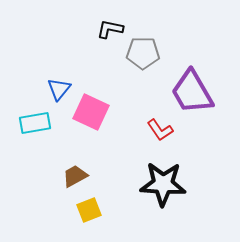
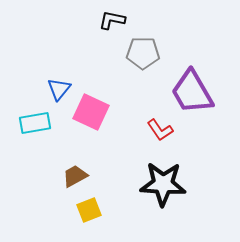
black L-shape: moved 2 px right, 9 px up
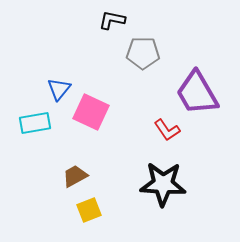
purple trapezoid: moved 5 px right, 1 px down
red L-shape: moved 7 px right
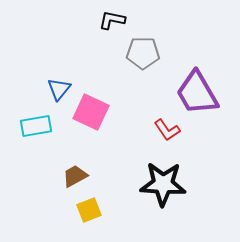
cyan rectangle: moved 1 px right, 3 px down
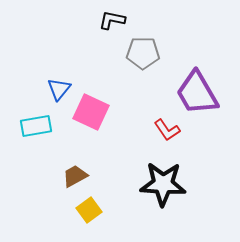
yellow square: rotated 15 degrees counterclockwise
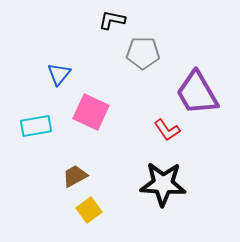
blue triangle: moved 15 px up
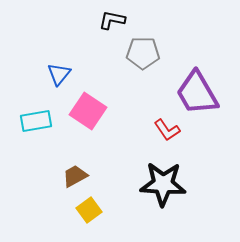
pink square: moved 3 px left, 1 px up; rotated 9 degrees clockwise
cyan rectangle: moved 5 px up
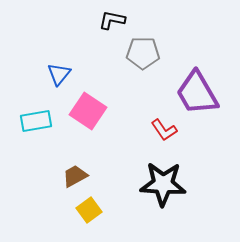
red L-shape: moved 3 px left
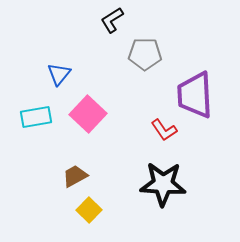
black L-shape: rotated 44 degrees counterclockwise
gray pentagon: moved 2 px right, 1 px down
purple trapezoid: moved 2 px left, 2 px down; rotated 27 degrees clockwise
pink square: moved 3 px down; rotated 9 degrees clockwise
cyan rectangle: moved 4 px up
yellow square: rotated 10 degrees counterclockwise
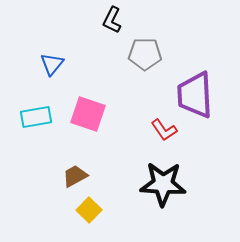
black L-shape: rotated 32 degrees counterclockwise
blue triangle: moved 7 px left, 10 px up
pink square: rotated 24 degrees counterclockwise
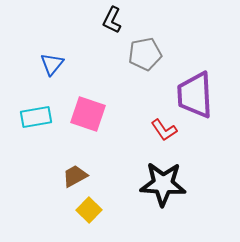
gray pentagon: rotated 12 degrees counterclockwise
